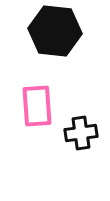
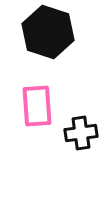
black hexagon: moved 7 px left, 1 px down; rotated 12 degrees clockwise
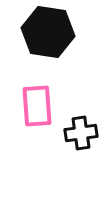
black hexagon: rotated 9 degrees counterclockwise
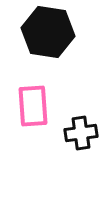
pink rectangle: moved 4 px left
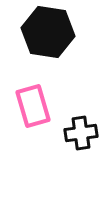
pink rectangle: rotated 12 degrees counterclockwise
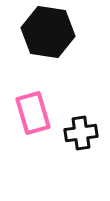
pink rectangle: moved 7 px down
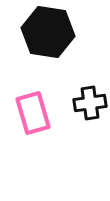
black cross: moved 9 px right, 30 px up
